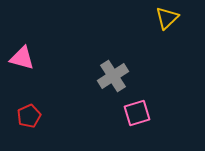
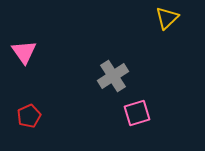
pink triangle: moved 2 px right, 6 px up; rotated 40 degrees clockwise
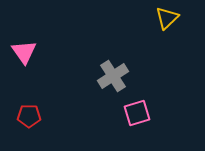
red pentagon: rotated 25 degrees clockwise
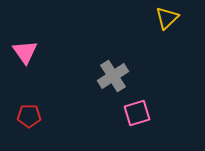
pink triangle: moved 1 px right
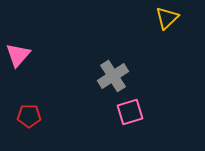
pink triangle: moved 7 px left, 3 px down; rotated 16 degrees clockwise
pink square: moved 7 px left, 1 px up
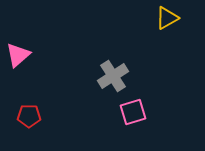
yellow triangle: rotated 15 degrees clockwise
pink triangle: rotated 8 degrees clockwise
pink square: moved 3 px right
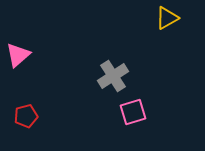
red pentagon: moved 3 px left; rotated 15 degrees counterclockwise
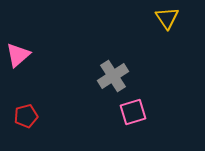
yellow triangle: rotated 35 degrees counterclockwise
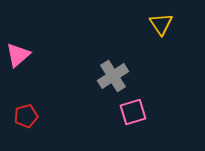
yellow triangle: moved 6 px left, 6 px down
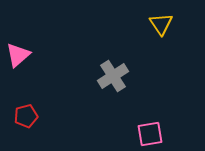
pink square: moved 17 px right, 22 px down; rotated 8 degrees clockwise
